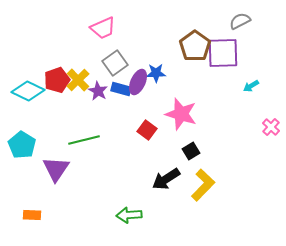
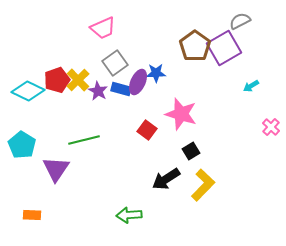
purple square: moved 1 px right, 5 px up; rotated 28 degrees counterclockwise
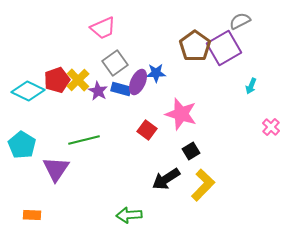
cyan arrow: rotated 35 degrees counterclockwise
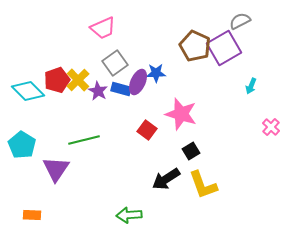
brown pentagon: rotated 12 degrees counterclockwise
cyan diamond: rotated 20 degrees clockwise
yellow L-shape: rotated 116 degrees clockwise
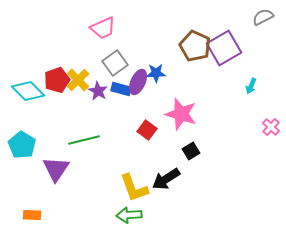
gray semicircle: moved 23 px right, 4 px up
yellow L-shape: moved 69 px left, 3 px down
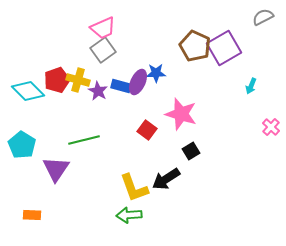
gray square: moved 12 px left, 13 px up
yellow cross: rotated 30 degrees counterclockwise
blue rectangle: moved 3 px up
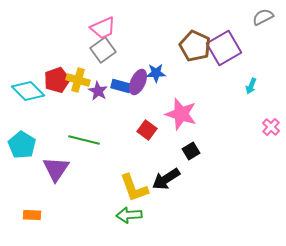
green line: rotated 28 degrees clockwise
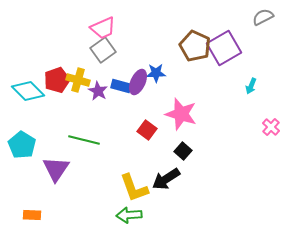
black square: moved 8 px left; rotated 18 degrees counterclockwise
